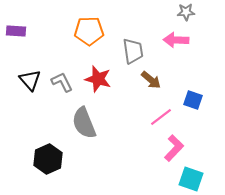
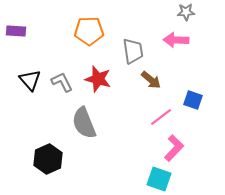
cyan square: moved 32 px left
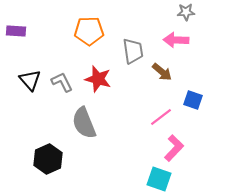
brown arrow: moved 11 px right, 8 px up
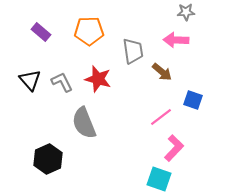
purple rectangle: moved 25 px right, 1 px down; rotated 36 degrees clockwise
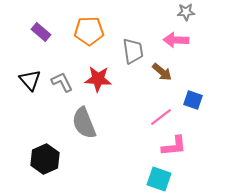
red star: rotated 12 degrees counterclockwise
pink L-shape: moved 2 px up; rotated 40 degrees clockwise
black hexagon: moved 3 px left
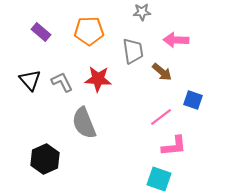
gray star: moved 44 px left
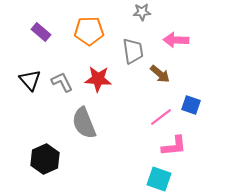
brown arrow: moved 2 px left, 2 px down
blue square: moved 2 px left, 5 px down
